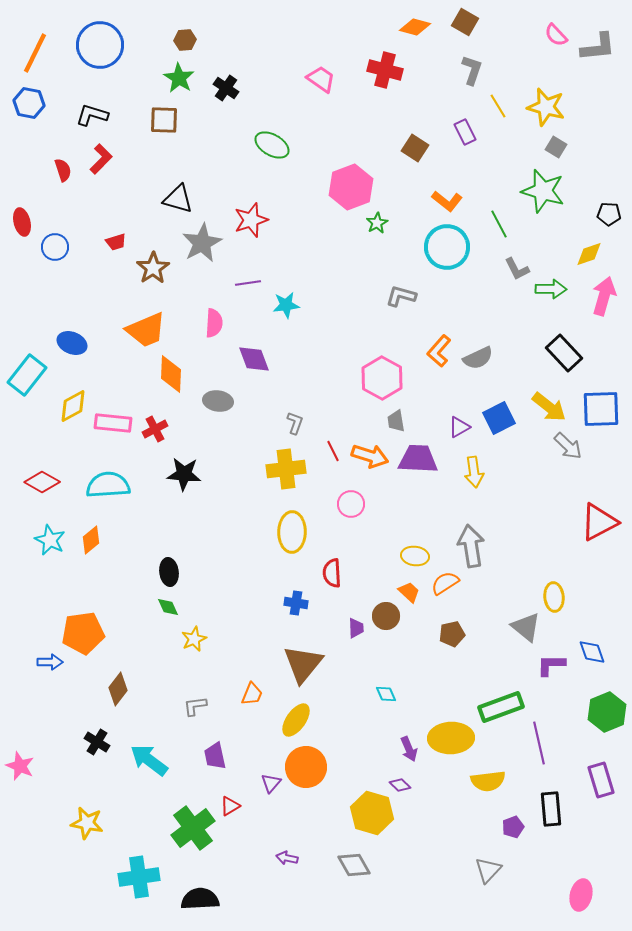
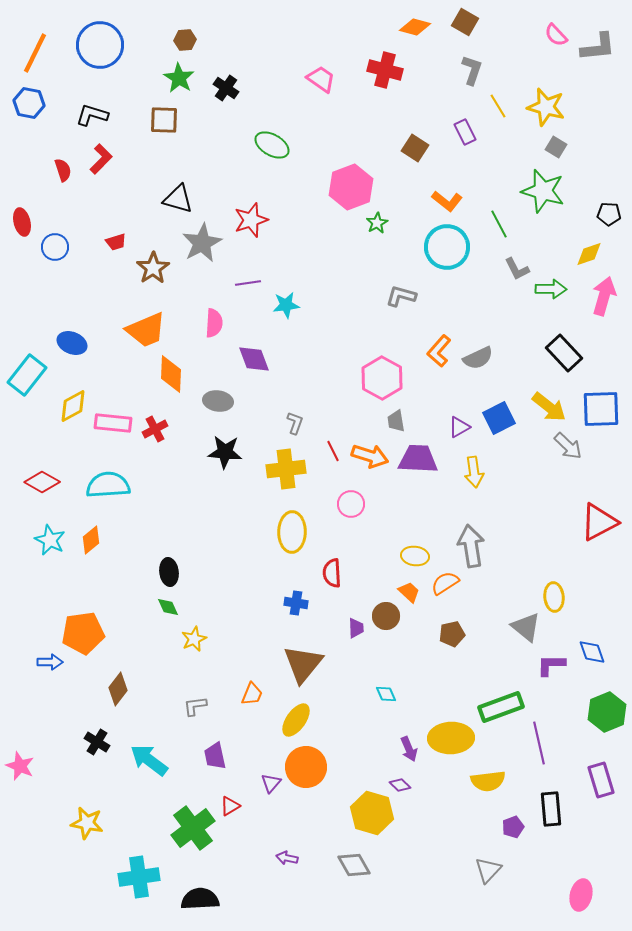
black star at (184, 474): moved 41 px right, 22 px up
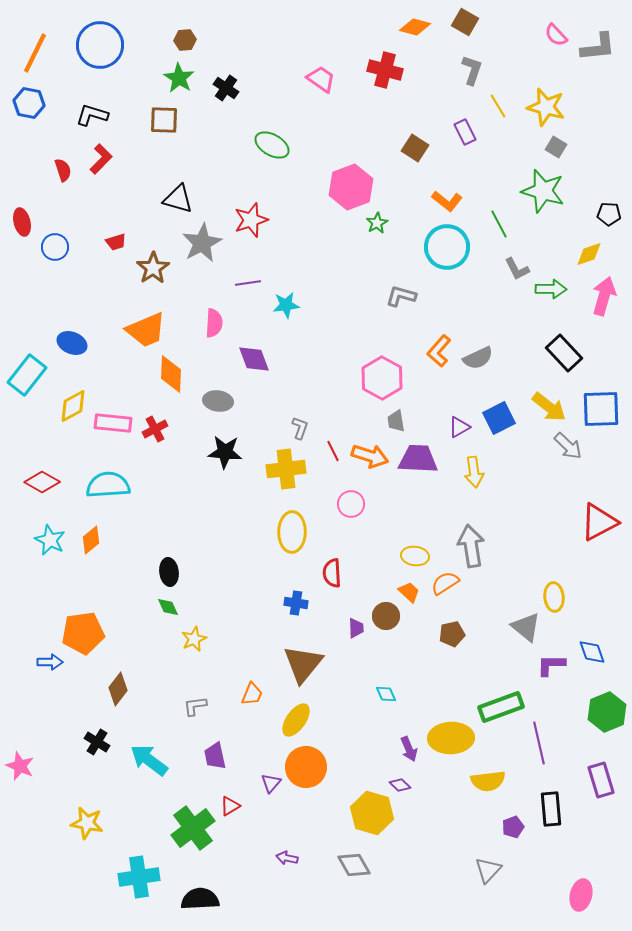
gray L-shape at (295, 423): moved 5 px right, 5 px down
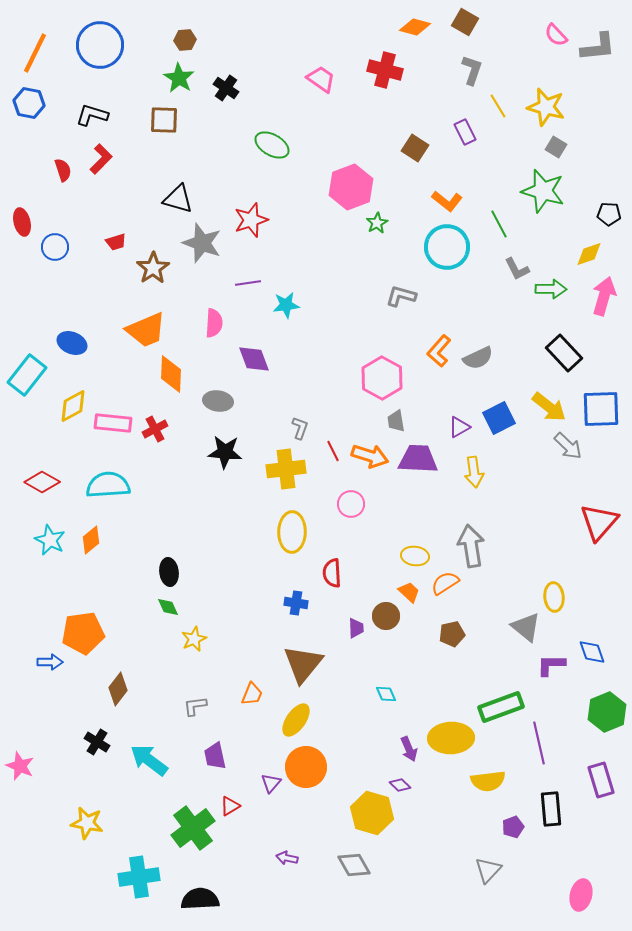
gray star at (202, 243): rotated 24 degrees counterclockwise
red triangle at (599, 522): rotated 21 degrees counterclockwise
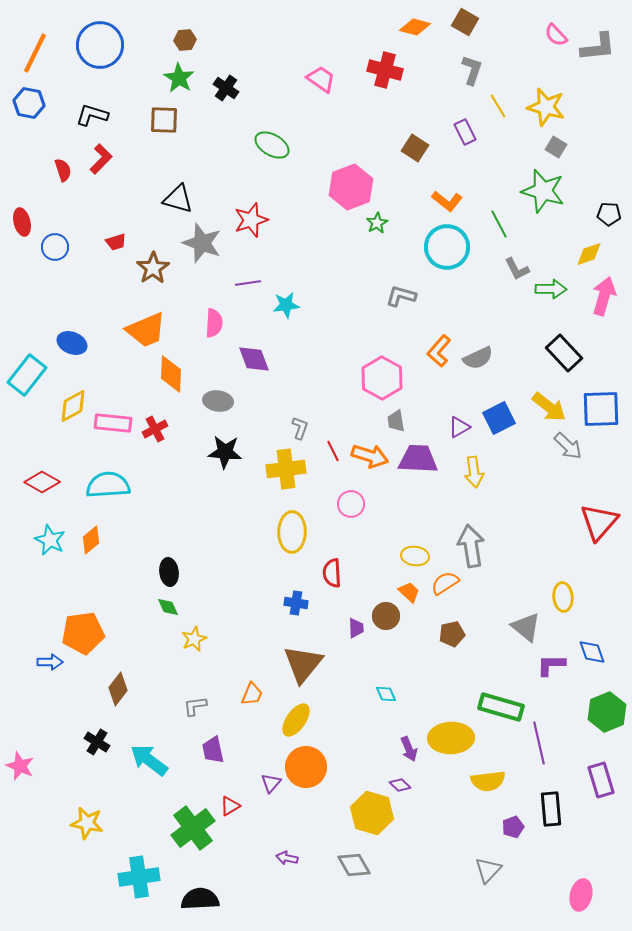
yellow ellipse at (554, 597): moved 9 px right
green rectangle at (501, 707): rotated 36 degrees clockwise
purple trapezoid at (215, 756): moved 2 px left, 6 px up
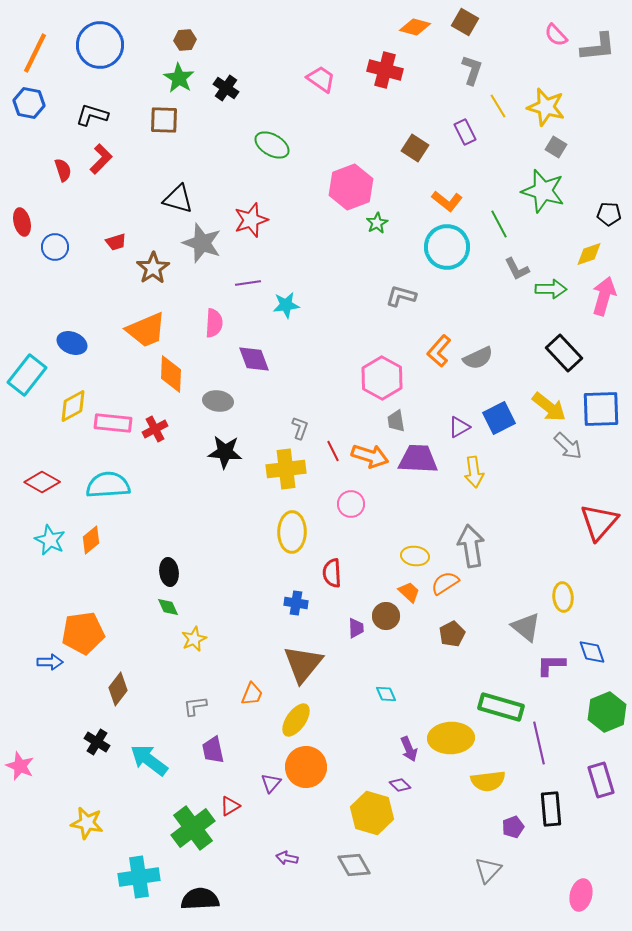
brown pentagon at (452, 634): rotated 15 degrees counterclockwise
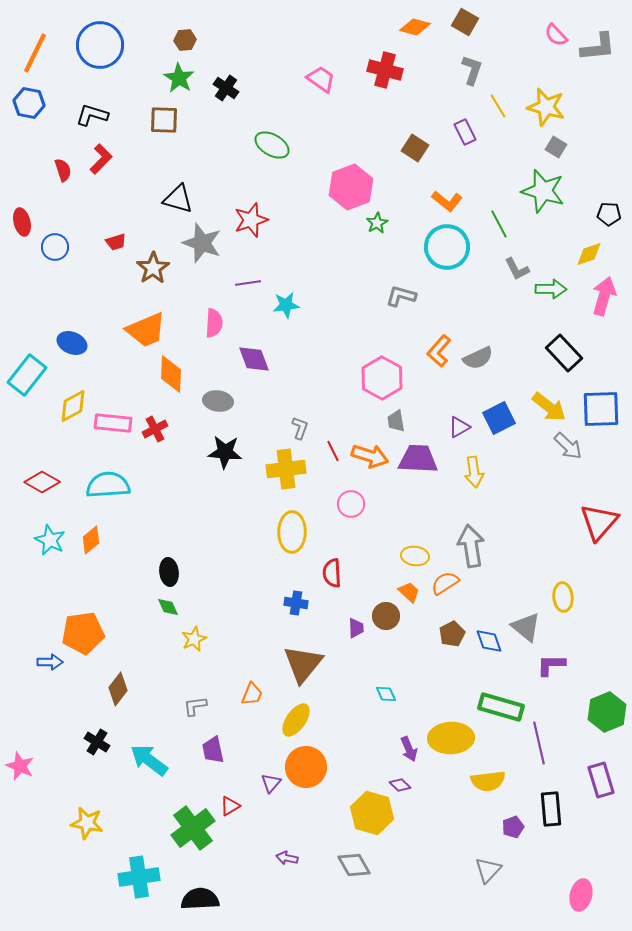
blue diamond at (592, 652): moved 103 px left, 11 px up
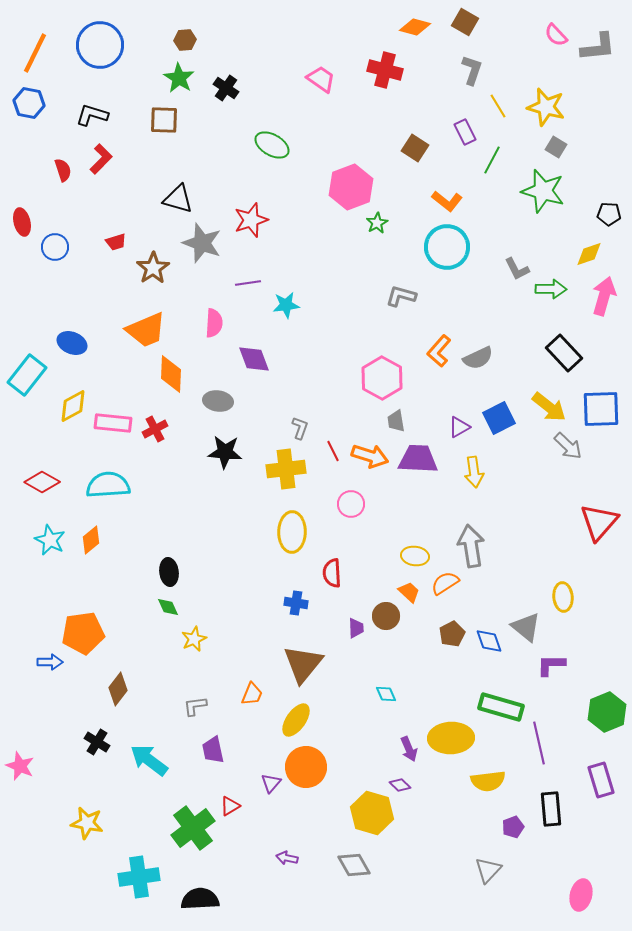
green line at (499, 224): moved 7 px left, 64 px up; rotated 56 degrees clockwise
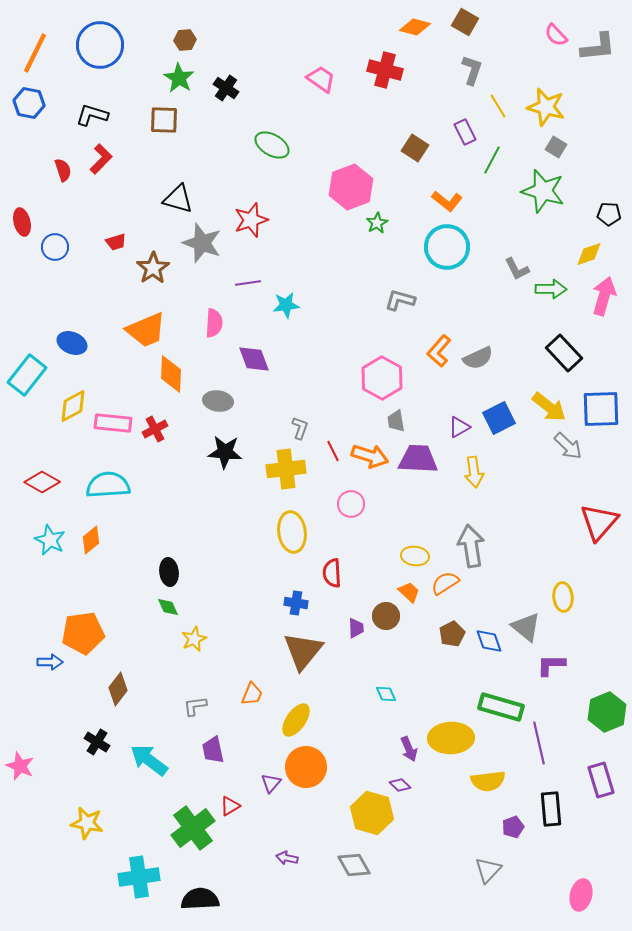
gray L-shape at (401, 296): moved 1 px left, 4 px down
yellow ellipse at (292, 532): rotated 9 degrees counterclockwise
brown triangle at (303, 664): moved 13 px up
